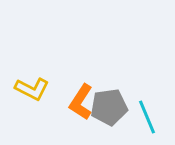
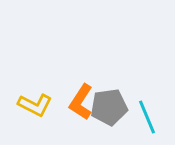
yellow L-shape: moved 3 px right, 16 px down
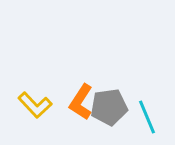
yellow L-shape: rotated 20 degrees clockwise
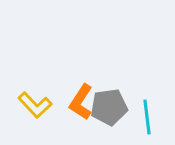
cyan line: rotated 16 degrees clockwise
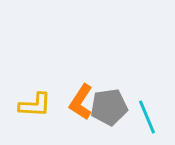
yellow L-shape: rotated 44 degrees counterclockwise
cyan line: rotated 16 degrees counterclockwise
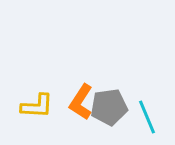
yellow L-shape: moved 2 px right, 1 px down
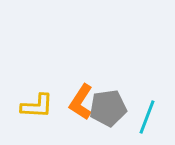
gray pentagon: moved 1 px left, 1 px down
cyan line: rotated 44 degrees clockwise
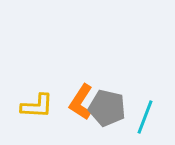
gray pentagon: moved 1 px left; rotated 21 degrees clockwise
cyan line: moved 2 px left
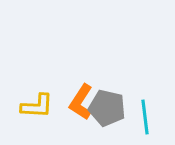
cyan line: rotated 28 degrees counterclockwise
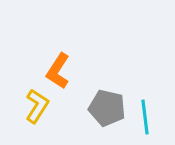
orange L-shape: moved 23 px left, 31 px up
yellow L-shape: rotated 60 degrees counterclockwise
